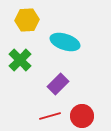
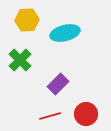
cyan ellipse: moved 9 px up; rotated 32 degrees counterclockwise
red circle: moved 4 px right, 2 px up
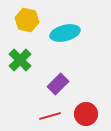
yellow hexagon: rotated 15 degrees clockwise
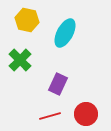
cyan ellipse: rotated 48 degrees counterclockwise
purple rectangle: rotated 20 degrees counterclockwise
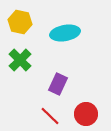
yellow hexagon: moved 7 px left, 2 px down
cyan ellipse: rotated 52 degrees clockwise
red line: rotated 60 degrees clockwise
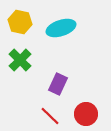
cyan ellipse: moved 4 px left, 5 px up; rotated 8 degrees counterclockwise
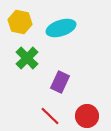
green cross: moved 7 px right, 2 px up
purple rectangle: moved 2 px right, 2 px up
red circle: moved 1 px right, 2 px down
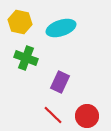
green cross: moved 1 px left; rotated 25 degrees counterclockwise
red line: moved 3 px right, 1 px up
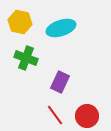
red line: moved 2 px right; rotated 10 degrees clockwise
